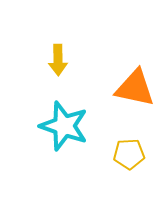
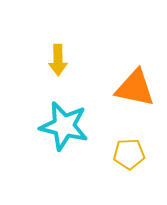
cyan star: rotated 6 degrees counterclockwise
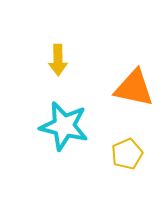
orange triangle: moved 1 px left
yellow pentagon: moved 2 px left; rotated 20 degrees counterclockwise
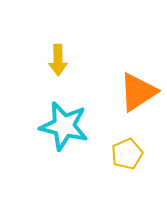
orange triangle: moved 4 px right, 4 px down; rotated 45 degrees counterclockwise
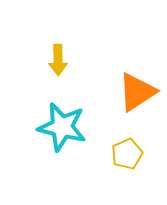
orange triangle: moved 1 px left
cyan star: moved 2 px left, 1 px down
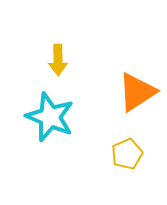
cyan star: moved 12 px left, 10 px up; rotated 9 degrees clockwise
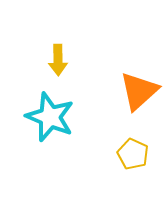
orange triangle: moved 2 px right, 1 px up; rotated 9 degrees counterclockwise
yellow pentagon: moved 6 px right; rotated 24 degrees counterclockwise
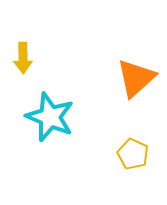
yellow arrow: moved 35 px left, 2 px up
orange triangle: moved 3 px left, 13 px up
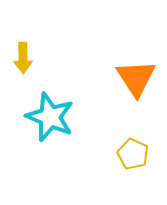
orange triangle: rotated 21 degrees counterclockwise
